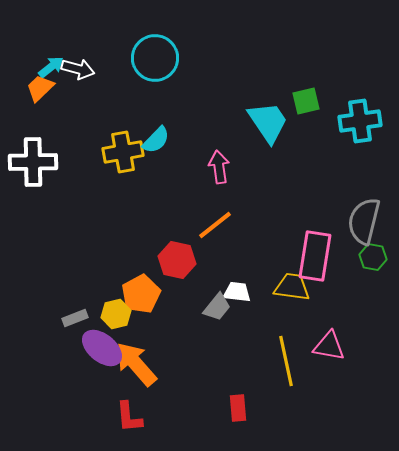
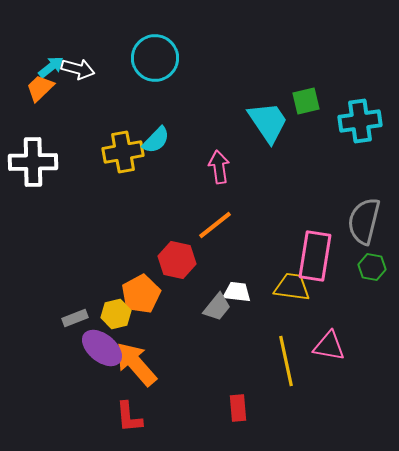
green hexagon: moved 1 px left, 10 px down
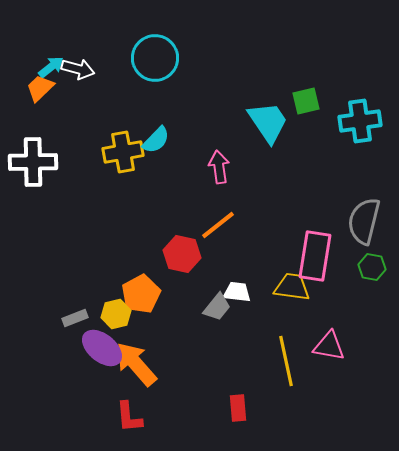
orange line: moved 3 px right
red hexagon: moved 5 px right, 6 px up
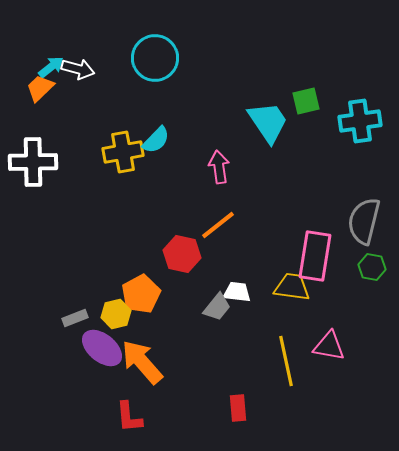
orange arrow: moved 6 px right, 2 px up
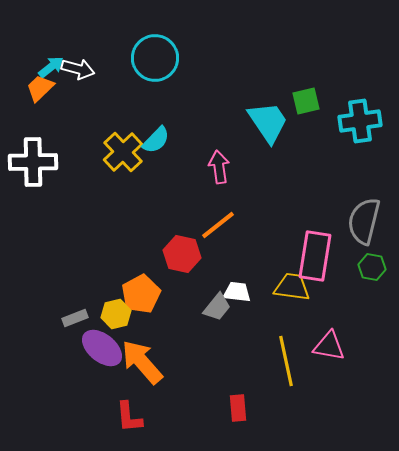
yellow cross: rotated 33 degrees counterclockwise
